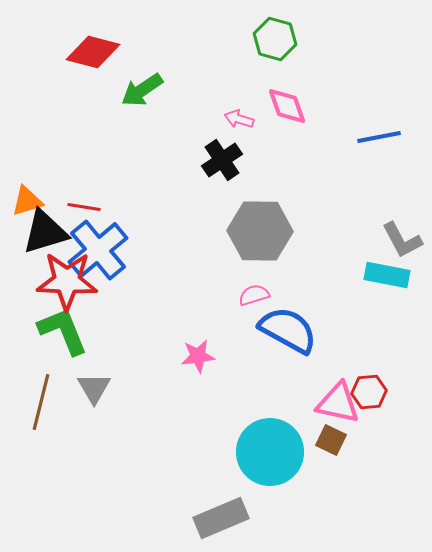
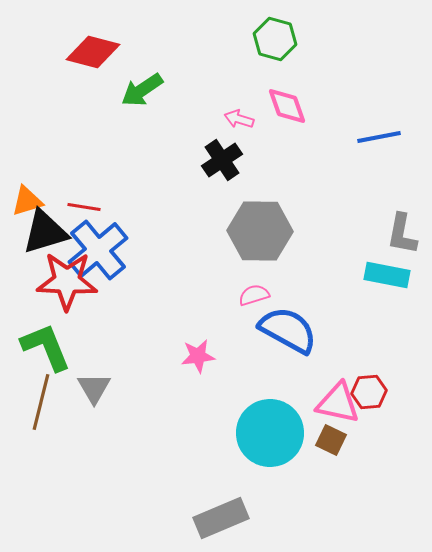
gray L-shape: moved 6 px up; rotated 39 degrees clockwise
green L-shape: moved 17 px left, 16 px down
cyan circle: moved 19 px up
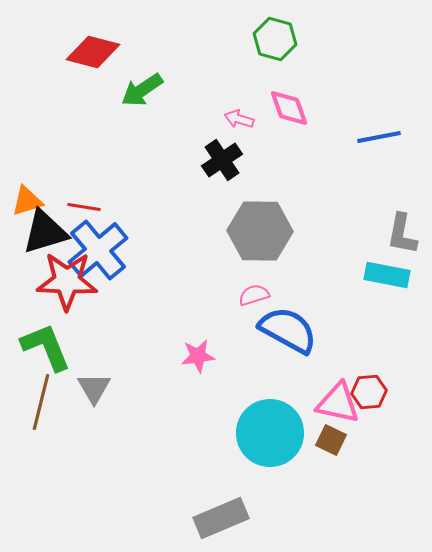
pink diamond: moved 2 px right, 2 px down
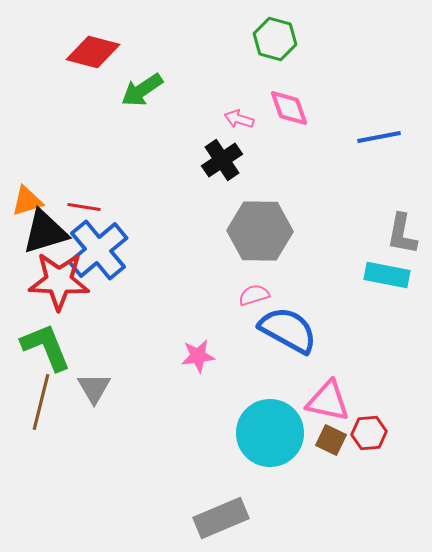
red star: moved 8 px left
red hexagon: moved 41 px down
pink triangle: moved 10 px left, 2 px up
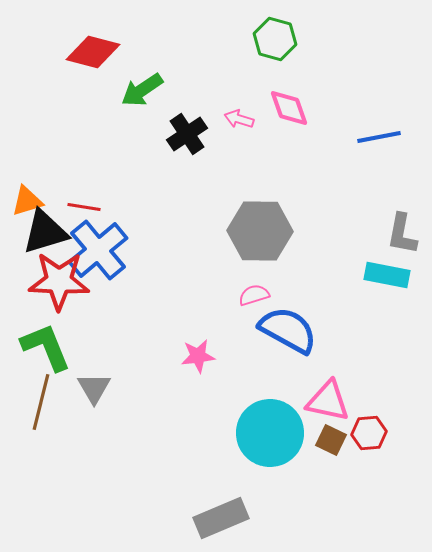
black cross: moved 35 px left, 26 px up
